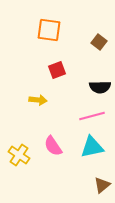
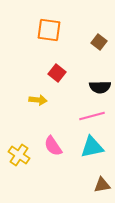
red square: moved 3 px down; rotated 30 degrees counterclockwise
brown triangle: rotated 30 degrees clockwise
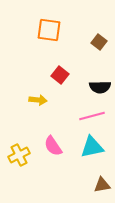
red square: moved 3 px right, 2 px down
yellow cross: rotated 30 degrees clockwise
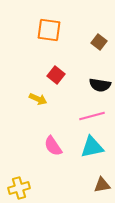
red square: moved 4 px left
black semicircle: moved 2 px up; rotated 10 degrees clockwise
yellow arrow: moved 1 px up; rotated 18 degrees clockwise
yellow cross: moved 33 px down; rotated 10 degrees clockwise
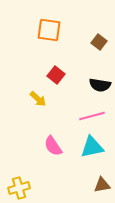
yellow arrow: rotated 18 degrees clockwise
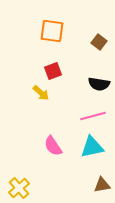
orange square: moved 3 px right, 1 px down
red square: moved 3 px left, 4 px up; rotated 30 degrees clockwise
black semicircle: moved 1 px left, 1 px up
yellow arrow: moved 3 px right, 6 px up
pink line: moved 1 px right
yellow cross: rotated 25 degrees counterclockwise
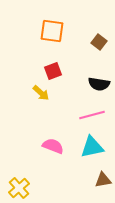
pink line: moved 1 px left, 1 px up
pink semicircle: rotated 145 degrees clockwise
brown triangle: moved 1 px right, 5 px up
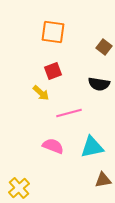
orange square: moved 1 px right, 1 px down
brown square: moved 5 px right, 5 px down
pink line: moved 23 px left, 2 px up
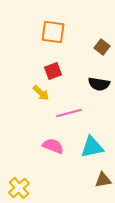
brown square: moved 2 px left
